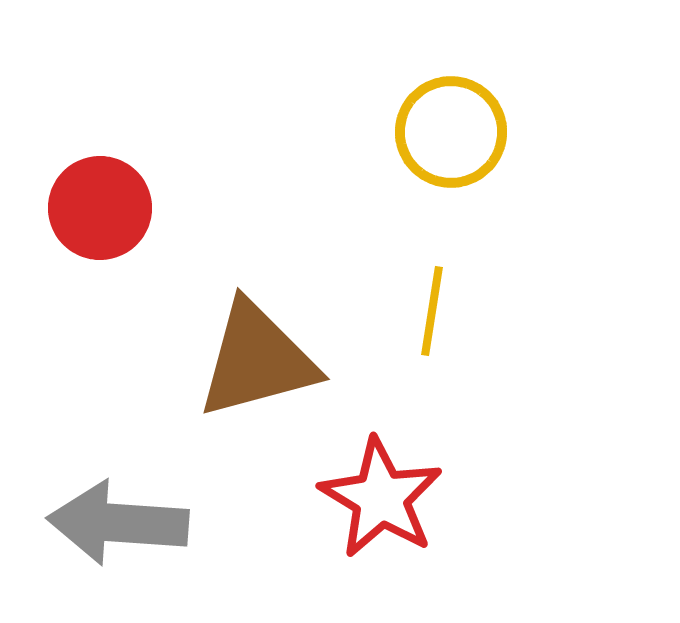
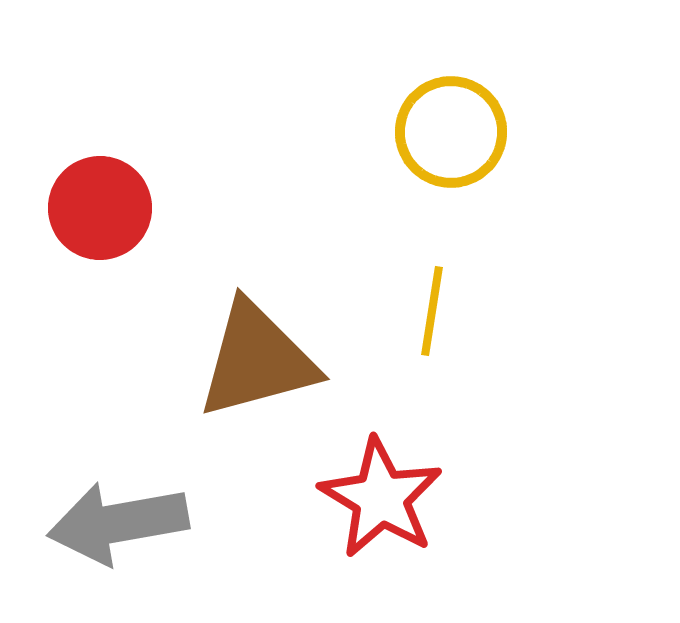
gray arrow: rotated 14 degrees counterclockwise
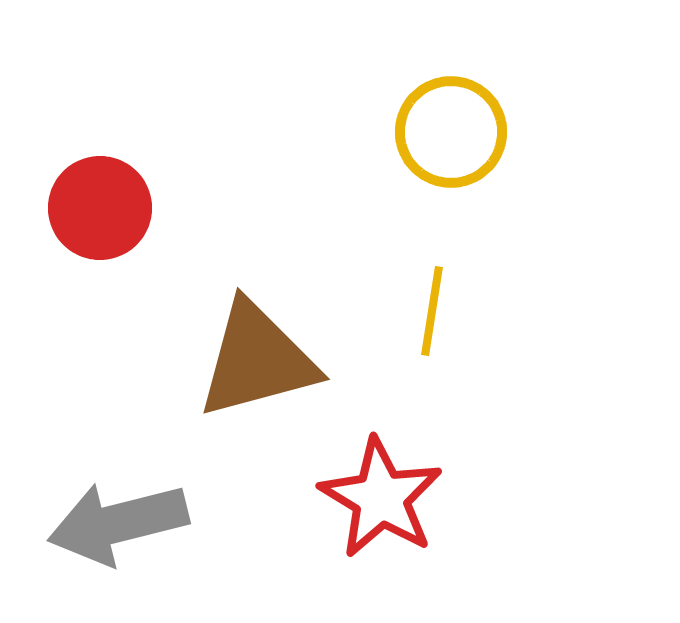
gray arrow: rotated 4 degrees counterclockwise
